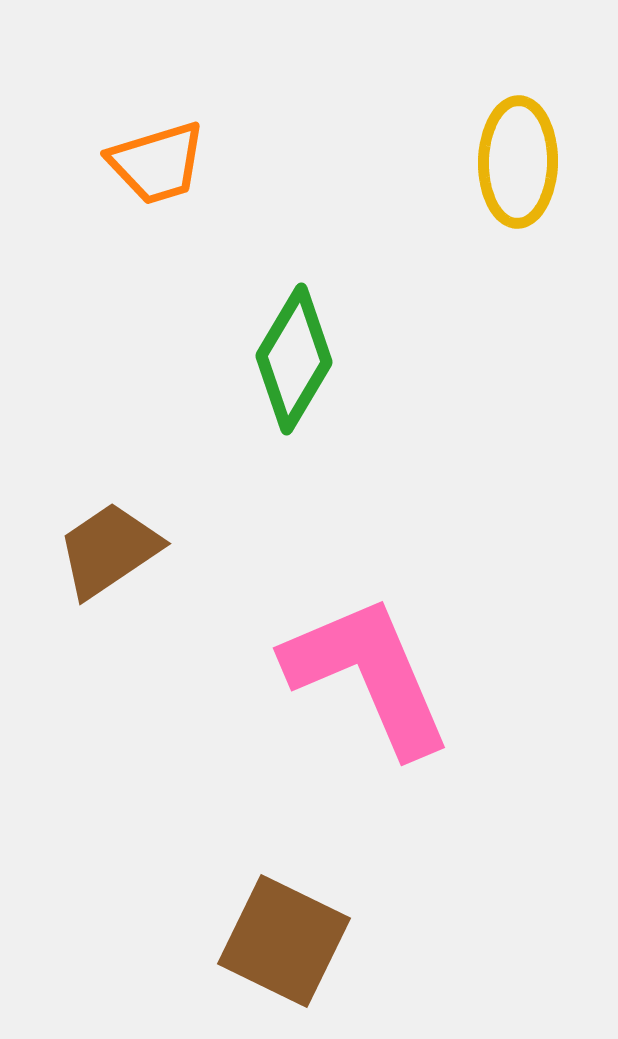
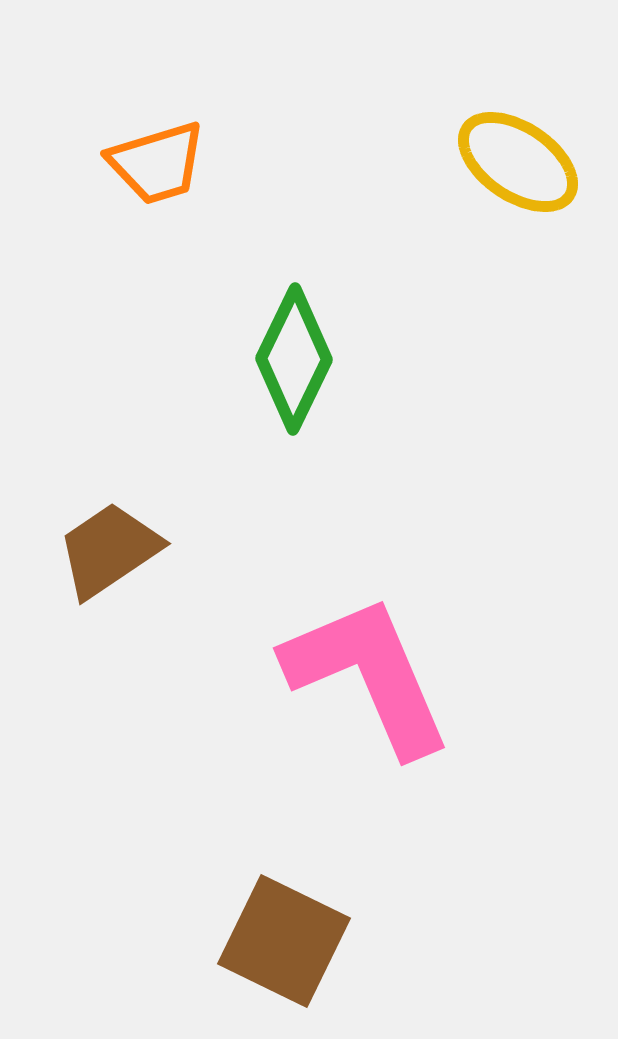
yellow ellipse: rotated 57 degrees counterclockwise
green diamond: rotated 5 degrees counterclockwise
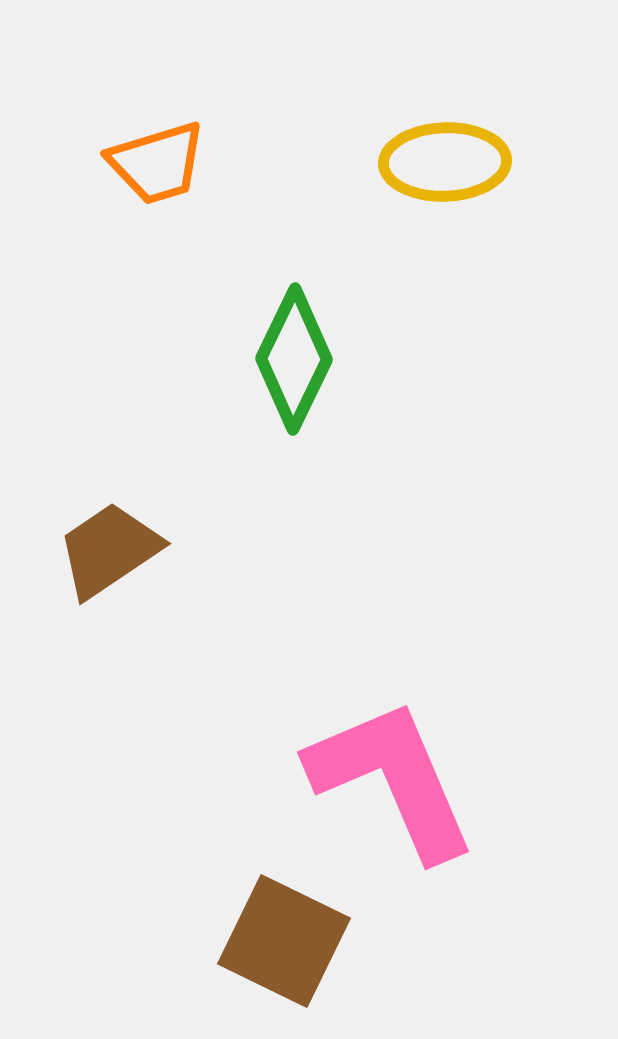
yellow ellipse: moved 73 px left; rotated 36 degrees counterclockwise
pink L-shape: moved 24 px right, 104 px down
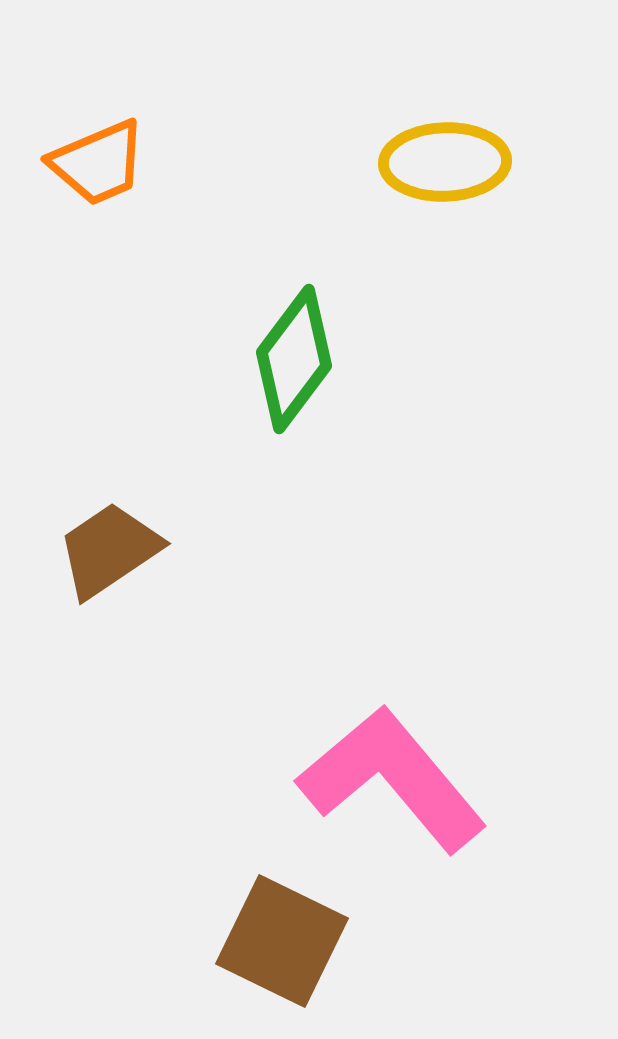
orange trapezoid: moved 59 px left; rotated 6 degrees counterclockwise
green diamond: rotated 11 degrees clockwise
pink L-shape: rotated 17 degrees counterclockwise
brown square: moved 2 px left
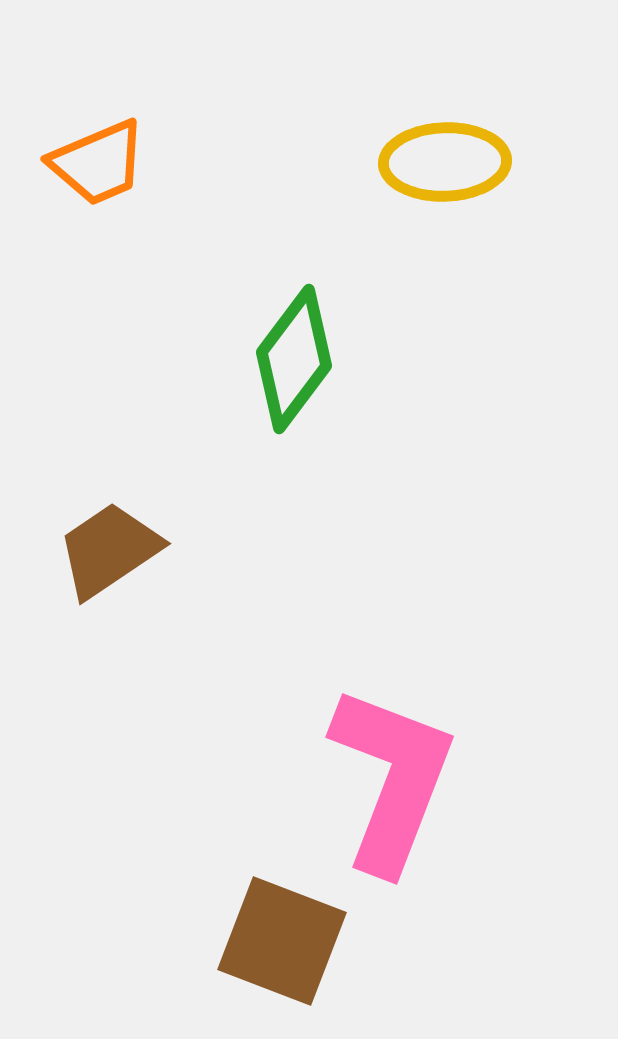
pink L-shape: rotated 61 degrees clockwise
brown square: rotated 5 degrees counterclockwise
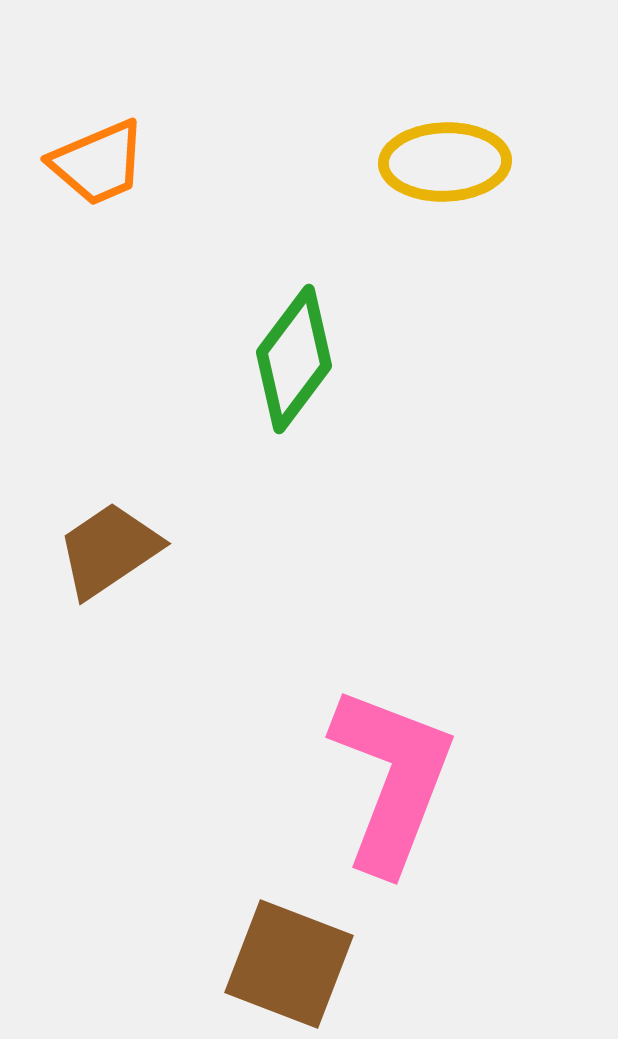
brown square: moved 7 px right, 23 px down
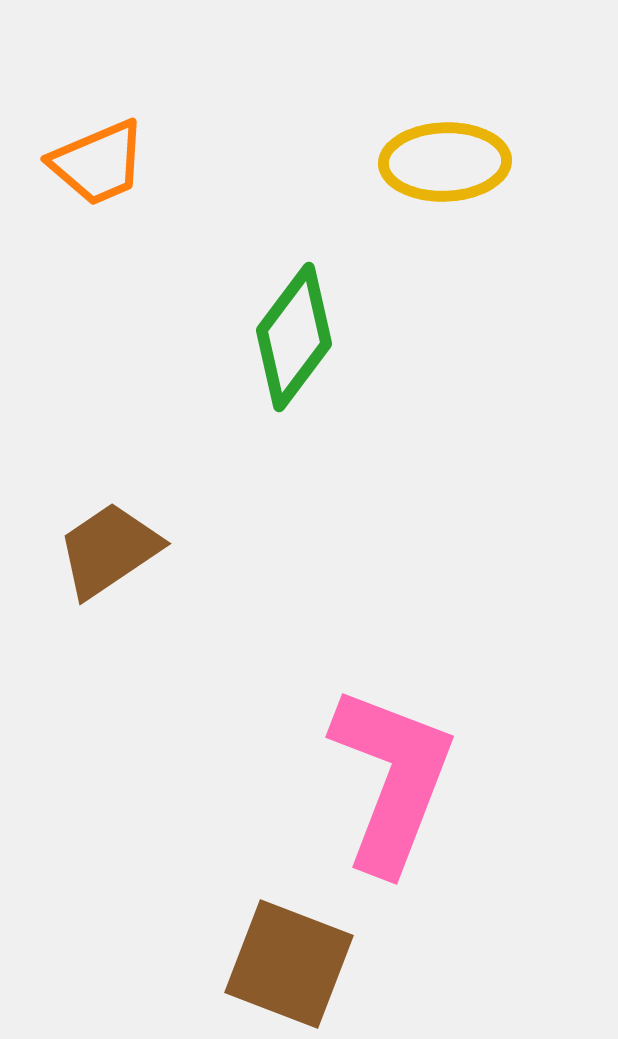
green diamond: moved 22 px up
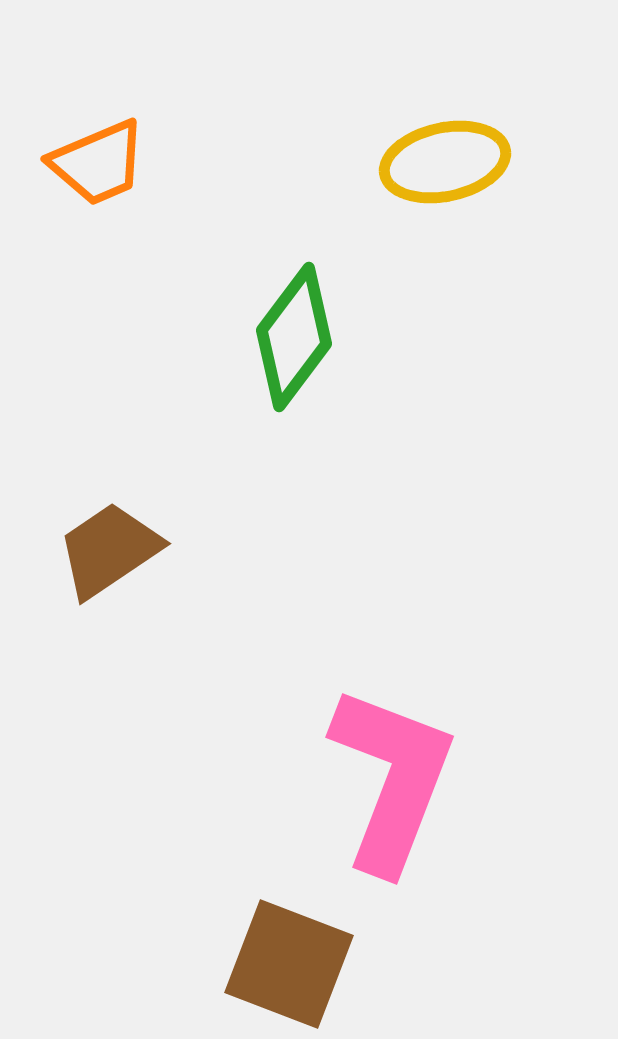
yellow ellipse: rotated 10 degrees counterclockwise
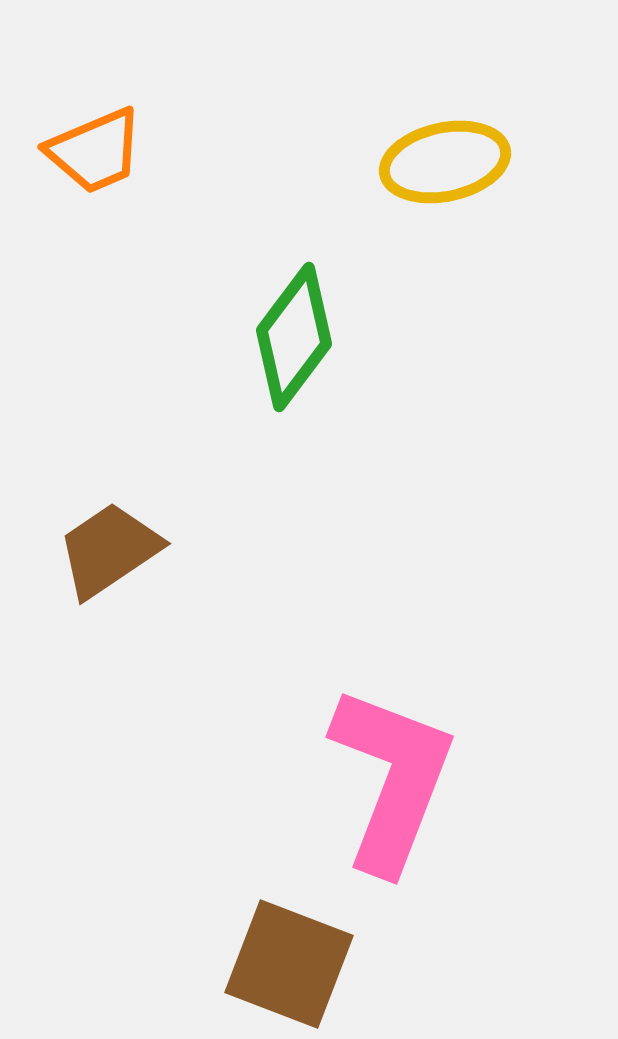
orange trapezoid: moved 3 px left, 12 px up
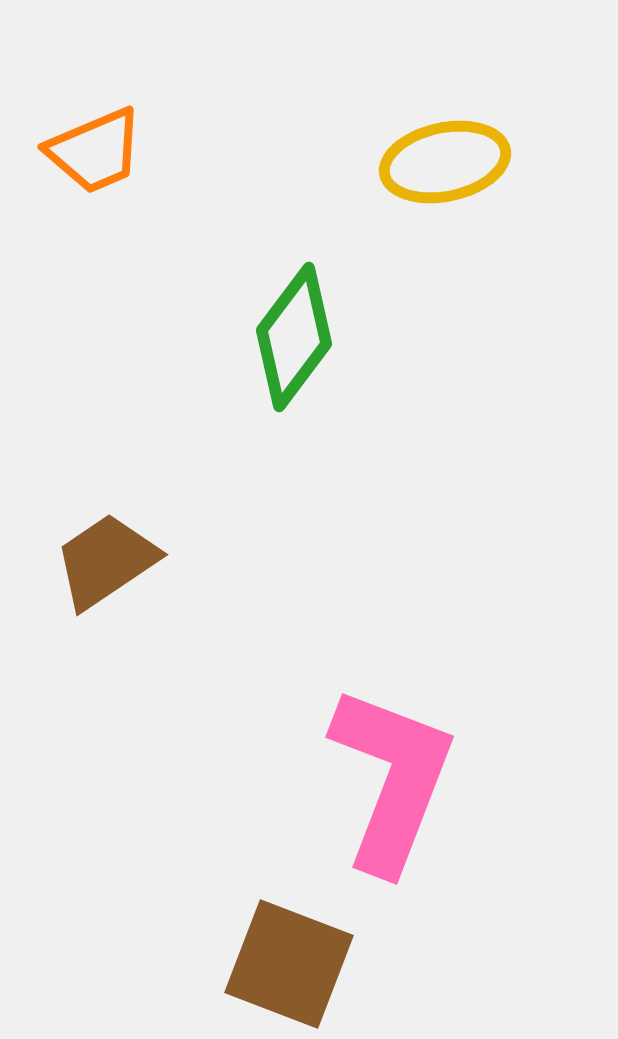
brown trapezoid: moved 3 px left, 11 px down
